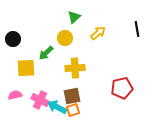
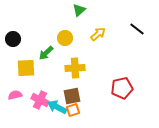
green triangle: moved 5 px right, 7 px up
black line: rotated 42 degrees counterclockwise
yellow arrow: moved 1 px down
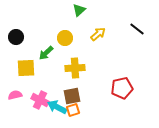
black circle: moved 3 px right, 2 px up
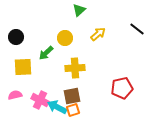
yellow square: moved 3 px left, 1 px up
